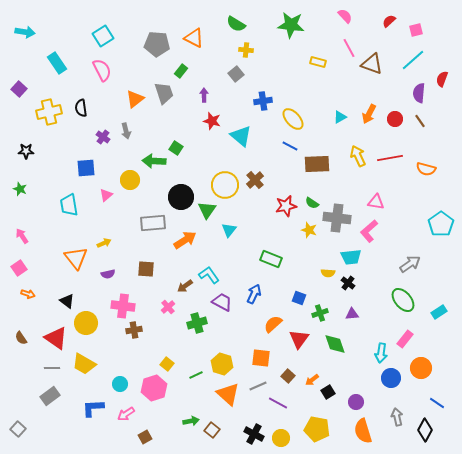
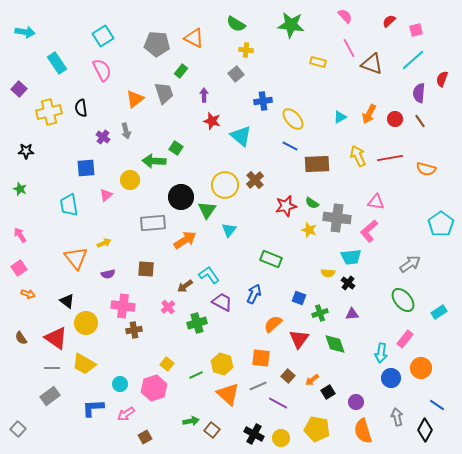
pink arrow at (22, 236): moved 2 px left, 1 px up
blue line at (437, 403): moved 2 px down
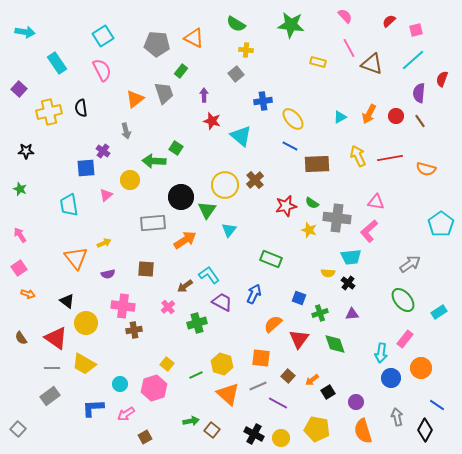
red circle at (395, 119): moved 1 px right, 3 px up
purple cross at (103, 137): moved 14 px down
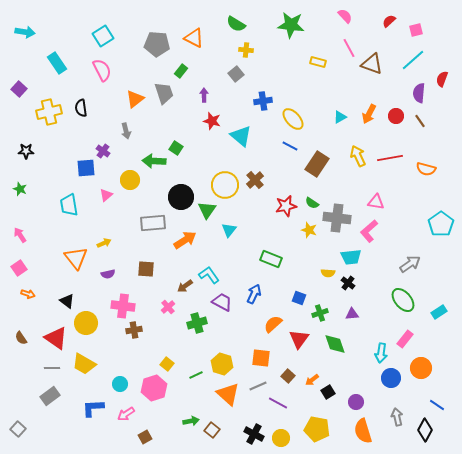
brown rectangle at (317, 164): rotated 55 degrees counterclockwise
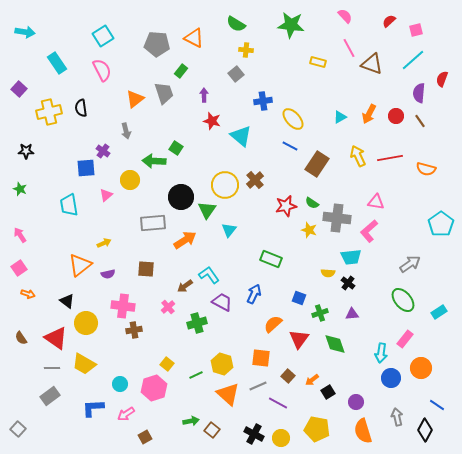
orange triangle at (76, 258): moved 4 px right, 7 px down; rotated 30 degrees clockwise
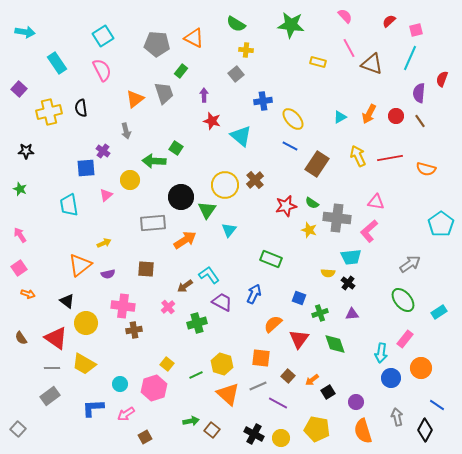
cyan line at (413, 60): moved 3 px left, 2 px up; rotated 25 degrees counterclockwise
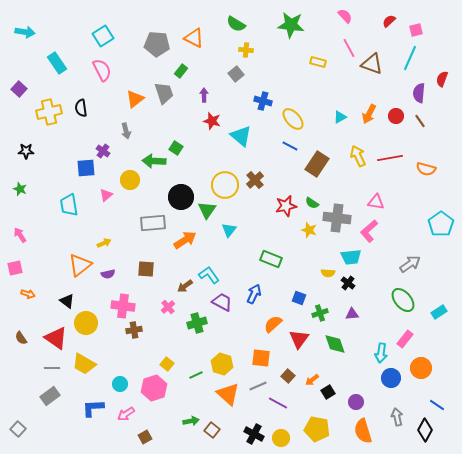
blue cross at (263, 101): rotated 24 degrees clockwise
pink square at (19, 268): moved 4 px left; rotated 21 degrees clockwise
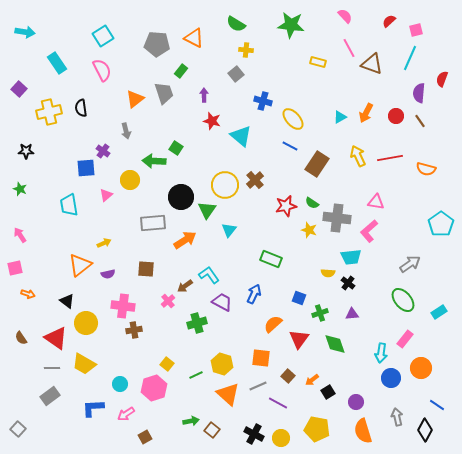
orange arrow at (369, 114): moved 3 px left, 1 px up
pink cross at (168, 307): moved 6 px up
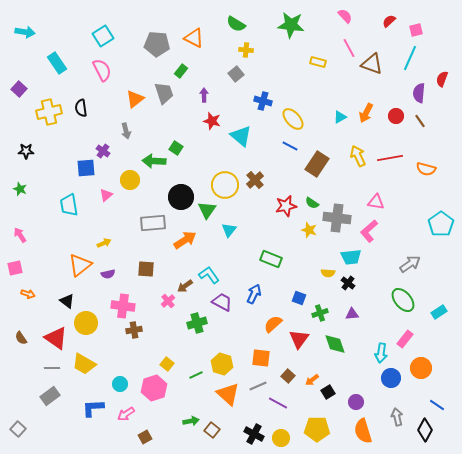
yellow pentagon at (317, 429): rotated 10 degrees counterclockwise
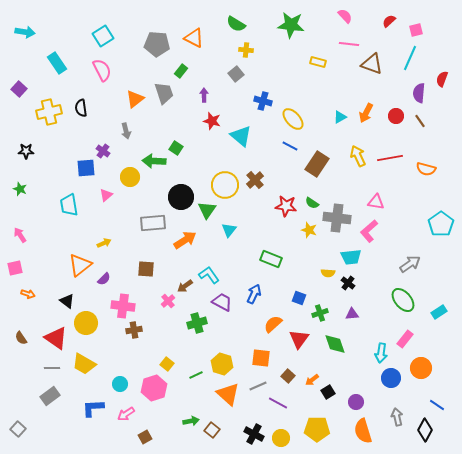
pink line at (349, 48): moved 4 px up; rotated 54 degrees counterclockwise
yellow circle at (130, 180): moved 3 px up
red star at (286, 206): rotated 20 degrees clockwise
purple semicircle at (108, 274): moved 4 px left, 5 px down; rotated 32 degrees counterclockwise
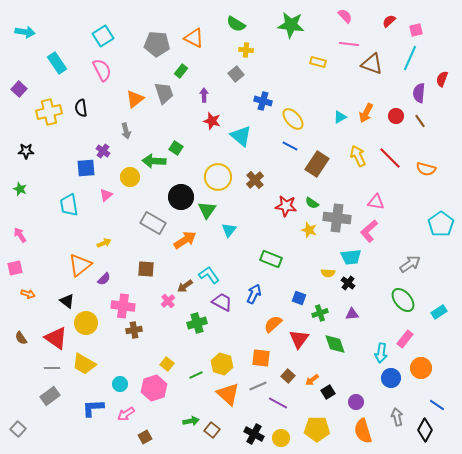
red line at (390, 158): rotated 55 degrees clockwise
yellow circle at (225, 185): moved 7 px left, 8 px up
gray rectangle at (153, 223): rotated 35 degrees clockwise
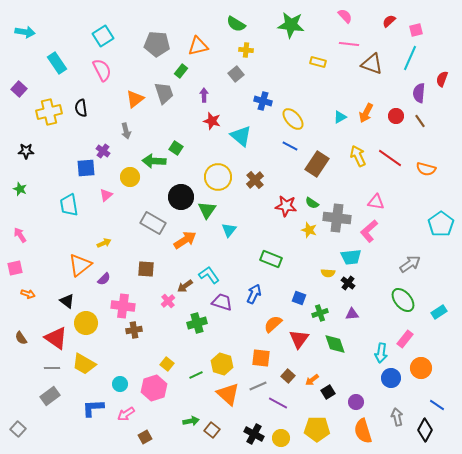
orange triangle at (194, 38): moved 4 px right, 8 px down; rotated 40 degrees counterclockwise
red line at (390, 158): rotated 10 degrees counterclockwise
purple trapezoid at (222, 302): rotated 10 degrees counterclockwise
